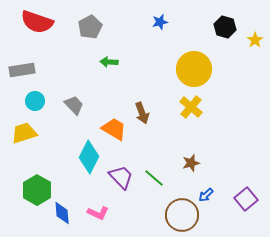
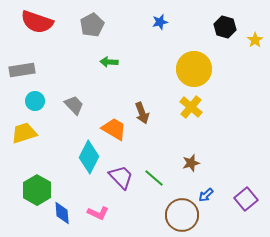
gray pentagon: moved 2 px right, 2 px up
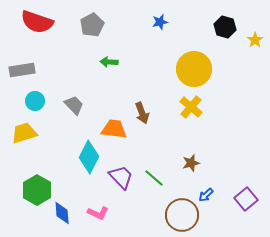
orange trapezoid: rotated 24 degrees counterclockwise
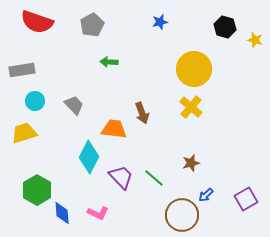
yellow star: rotated 21 degrees counterclockwise
purple square: rotated 10 degrees clockwise
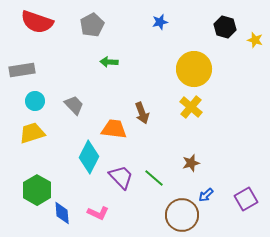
yellow trapezoid: moved 8 px right
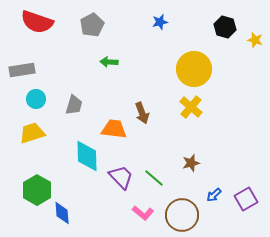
cyan circle: moved 1 px right, 2 px up
gray trapezoid: rotated 60 degrees clockwise
cyan diamond: moved 2 px left, 1 px up; rotated 28 degrees counterclockwise
blue arrow: moved 8 px right
pink L-shape: moved 45 px right; rotated 15 degrees clockwise
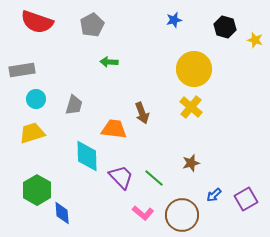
blue star: moved 14 px right, 2 px up
